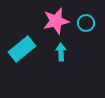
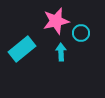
cyan circle: moved 5 px left, 10 px down
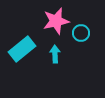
cyan arrow: moved 6 px left, 2 px down
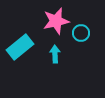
cyan rectangle: moved 2 px left, 2 px up
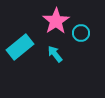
pink star: rotated 20 degrees counterclockwise
cyan arrow: rotated 36 degrees counterclockwise
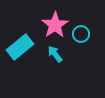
pink star: moved 1 px left, 4 px down
cyan circle: moved 1 px down
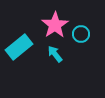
cyan rectangle: moved 1 px left
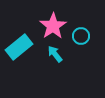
pink star: moved 2 px left, 1 px down
cyan circle: moved 2 px down
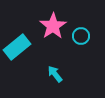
cyan rectangle: moved 2 px left
cyan arrow: moved 20 px down
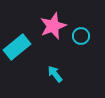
pink star: rotated 12 degrees clockwise
